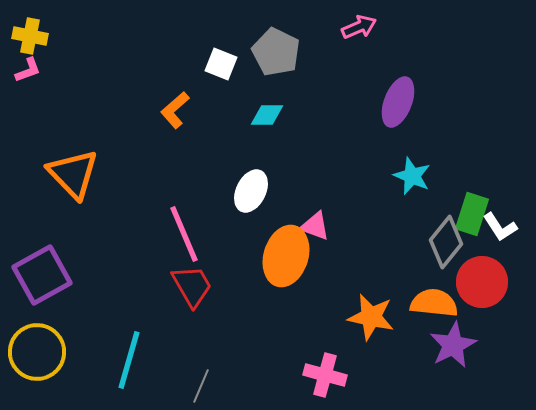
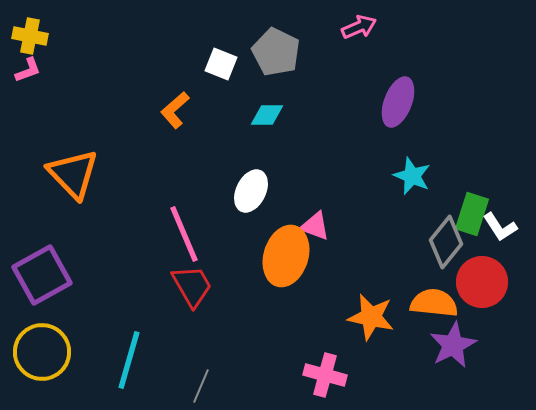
yellow circle: moved 5 px right
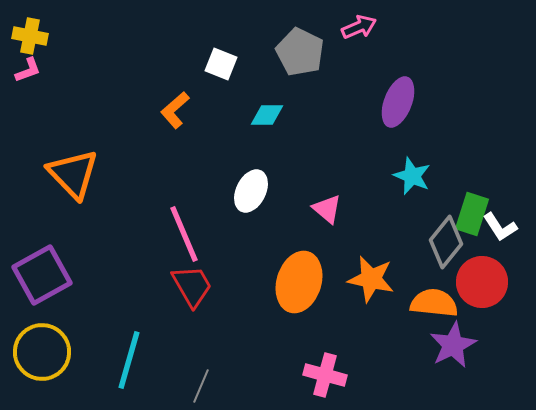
gray pentagon: moved 24 px right
pink triangle: moved 12 px right, 17 px up; rotated 20 degrees clockwise
orange ellipse: moved 13 px right, 26 px down
orange star: moved 38 px up
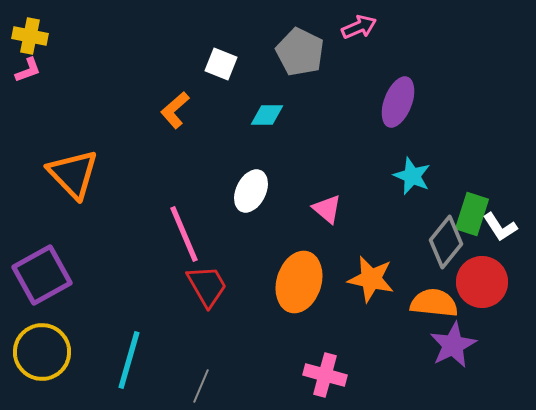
red trapezoid: moved 15 px right
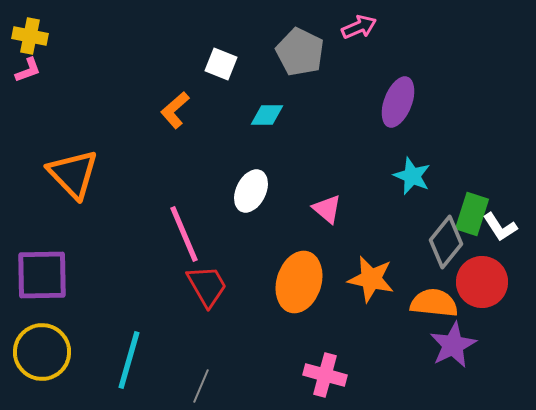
purple square: rotated 28 degrees clockwise
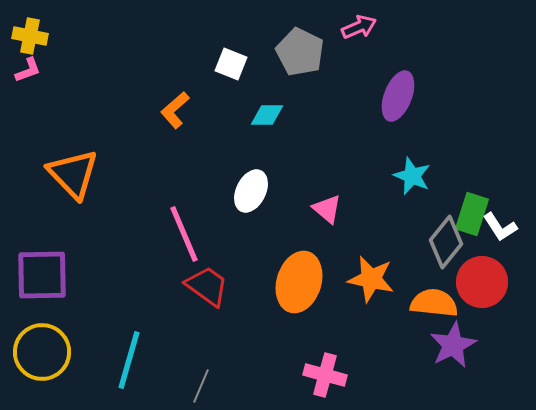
white square: moved 10 px right
purple ellipse: moved 6 px up
red trapezoid: rotated 24 degrees counterclockwise
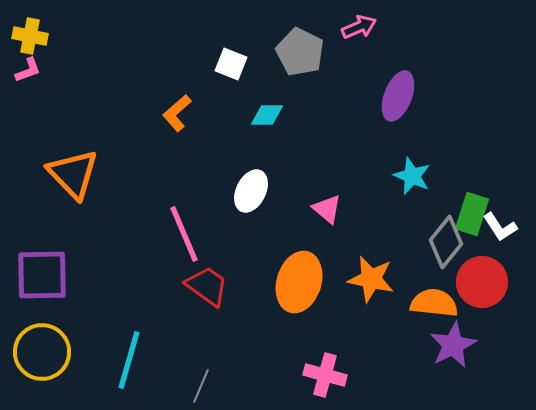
orange L-shape: moved 2 px right, 3 px down
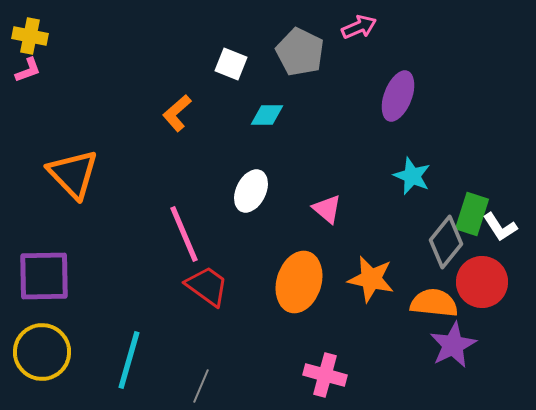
purple square: moved 2 px right, 1 px down
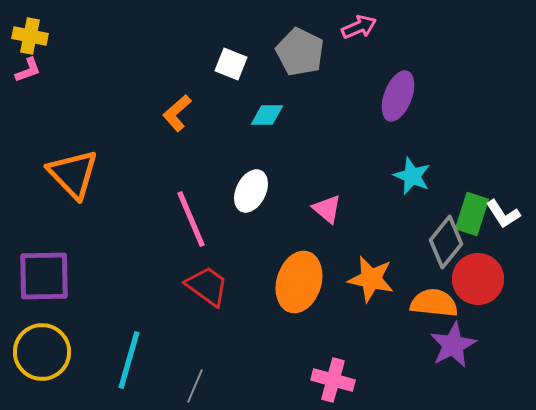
white L-shape: moved 3 px right, 13 px up
pink line: moved 7 px right, 15 px up
red circle: moved 4 px left, 3 px up
pink cross: moved 8 px right, 5 px down
gray line: moved 6 px left
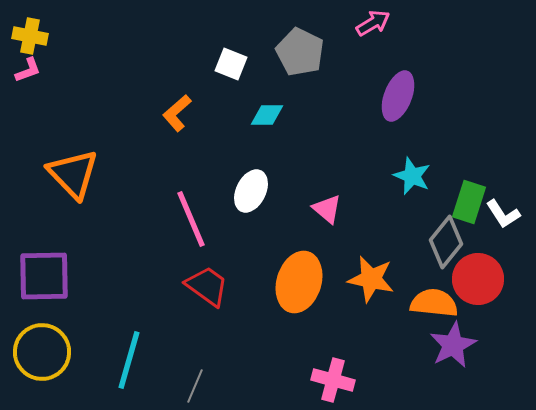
pink arrow: moved 14 px right, 4 px up; rotated 8 degrees counterclockwise
green rectangle: moved 3 px left, 12 px up
